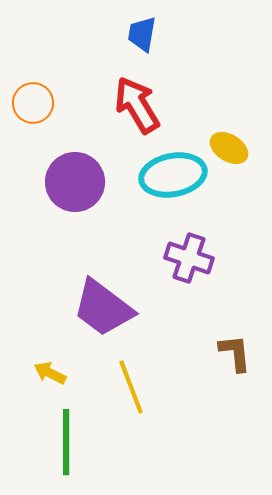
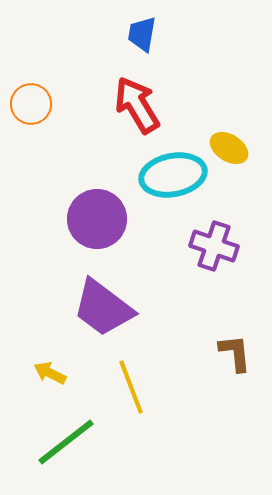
orange circle: moved 2 px left, 1 px down
purple circle: moved 22 px right, 37 px down
purple cross: moved 25 px right, 12 px up
green line: rotated 52 degrees clockwise
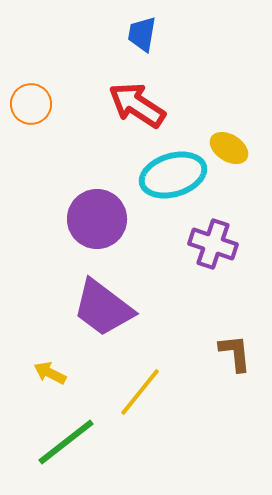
red arrow: rotated 26 degrees counterclockwise
cyan ellipse: rotated 6 degrees counterclockwise
purple cross: moved 1 px left, 2 px up
yellow line: moved 9 px right, 5 px down; rotated 60 degrees clockwise
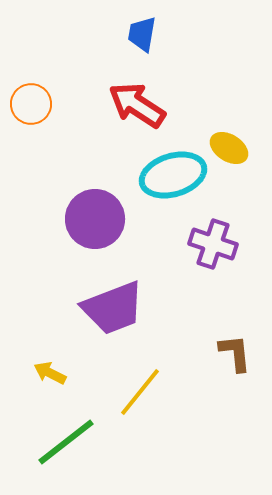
purple circle: moved 2 px left
purple trapezoid: moved 10 px right; rotated 58 degrees counterclockwise
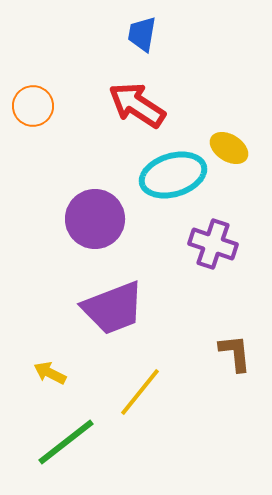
orange circle: moved 2 px right, 2 px down
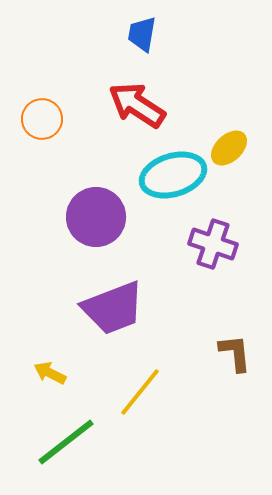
orange circle: moved 9 px right, 13 px down
yellow ellipse: rotated 75 degrees counterclockwise
purple circle: moved 1 px right, 2 px up
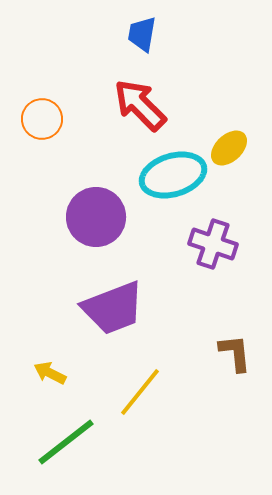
red arrow: moved 3 px right; rotated 12 degrees clockwise
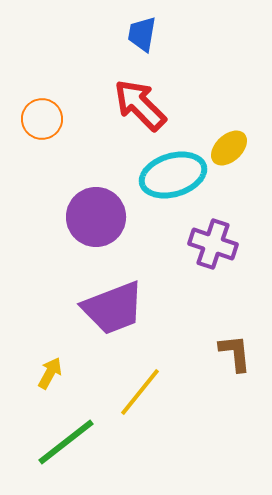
yellow arrow: rotated 92 degrees clockwise
